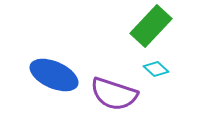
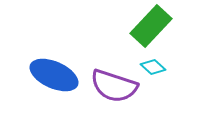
cyan diamond: moved 3 px left, 2 px up
purple semicircle: moved 8 px up
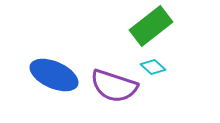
green rectangle: rotated 9 degrees clockwise
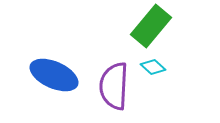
green rectangle: rotated 12 degrees counterclockwise
purple semicircle: rotated 75 degrees clockwise
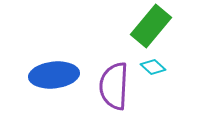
blue ellipse: rotated 30 degrees counterclockwise
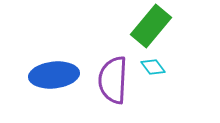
cyan diamond: rotated 10 degrees clockwise
purple semicircle: moved 1 px left, 6 px up
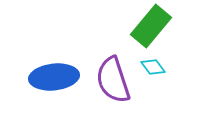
blue ellipse: moved 2 px down
purple semicircle: rotated 21 degrees counterclockwise
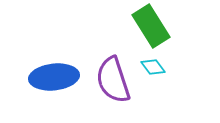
green rectangle: rotated 72 degrees counterclockwise
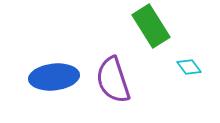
cyan diamond: moved 36 px right
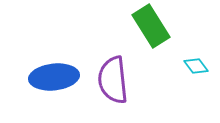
cyan diamond: moved 7 px right, 1 px up
purple semicircle: rotated 12 degrees clockwise
